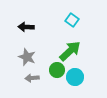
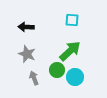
cyan square: rotated 32 degrees counterclockwise
gray star: moved 3 px up
gray arrow: moved 2 px right; rotated 72 degrees clockwise
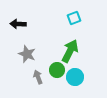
cyan square: moved 2 px right, 2 px up; rotated 24 degrees counterclockwise
black arrow: moved 8 px left, 3 px up
green arrow: rotated 20 degrees counterclockwise
gray arrow: moved 4 px right, 1 px up
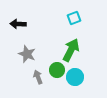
green arrow: moved 1 px right, 1 px up
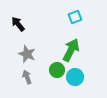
cyan square: moved 1 px right, 1 px up
black arrow: rotated 49 degrees clockwise
gray arrow: moved 11 px left
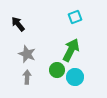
gray arrow: rotated 24 degrees clockwise
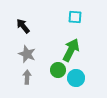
cyan square: rotated 24 degrees clockwise
black arrow: moved 5 px right, 2 px down
green circle: moved 1 px right
cyan circle: moved 1 px right, 1 px down
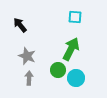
black arrow: moved 3 px left, 1 px up
green arrow: moved 1 px up
gray star: moved 2 px down
gray arrow: moved 2 px right, 1 px down
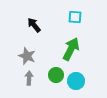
black arrow: moved 14 px right
green circle: moved 2 px left, 5 px down
cyan circle: moved 3 px down
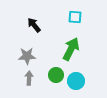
gray star: rotated 24 degrees counterclockwise
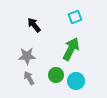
cyan square: rotated 24 degrees counterclockwise
gray arrow: rotated 32 degrees counterclockwise
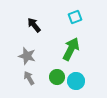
gray star: rotated 18 degrees clockwise
green circle: moved 1 px right, 2 px down
